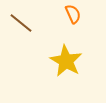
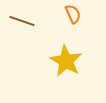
brown line: moved 1 px right, 2 px up; rotated 20 degrees counterclockwise
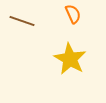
yellow star: moved 4 px right, 2 px up
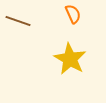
brown line: moved 4 px left
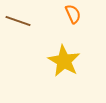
yellow star: moved 6 px left, 2 px down
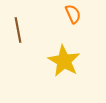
brown line: moved 9 px down; rotated 60 degrees clockwise
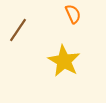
brown line: rotated 45 degrees clockwise
